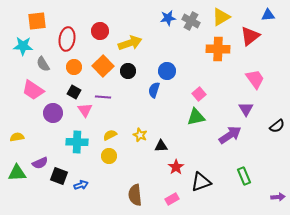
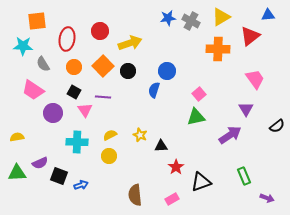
purple arrow at (278, 197): moved 11 px left, 1 px down; rotated 24 degrees clockwise
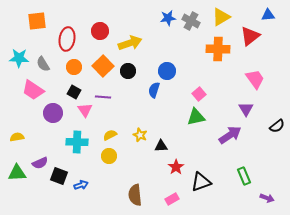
cyan star at (23, 46): moved 4 px left, 12 px down
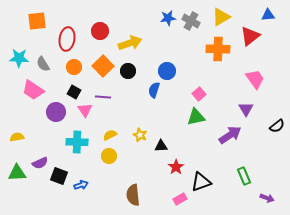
purple circle at (53, 113): moved 3 px right, 1 px up
brown semicircle at (135, 195): moved 2 px left
pink rectangle at (172, 199): moved 8 px right
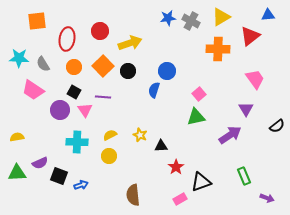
purple circle at (56, 112): moved 4 px right, 2 px up
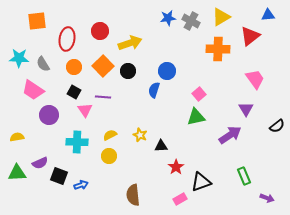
purple circle at (60, 110): moved 11 px left, 5 px down
